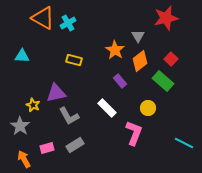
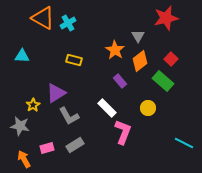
purple triangle: rotated 20 degrees counterclockwise
yellow star: rotated 16 degrees clockwise
gray star: rotated 24 degrees counterclockwise
pink L-shape: moved 11 px left, 1 px up
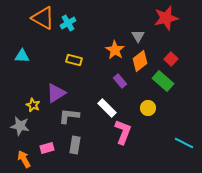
yellow star: rotated 16 degrees counterclockwise
gray L-shape: rotated 125 degrees clockwise
gray rectangle: rotated 48 degrees counterclockwise
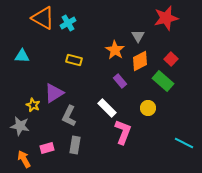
orange diamond: rotated 10 degrees clockwise
purple triangle: moved 2 px left
gray L-shape: rotated 70 degrees counterclockwise
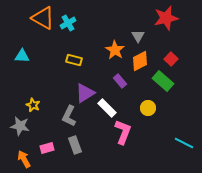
purple triangle: moved 31 px right
gray rectangle: rotated 30 degrees counterclockwise
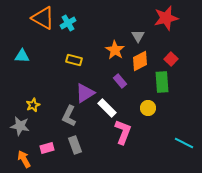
green rectangle: moved 1 px left, 1 px down; rotated 45 degrees clockwise
yellow star: rotated 24 degrees clockwise
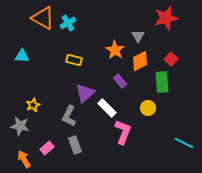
purple triangle: rotated 10 degrees counterclockwise
pink rectangle: rotated 24 degrees counterclockwise
